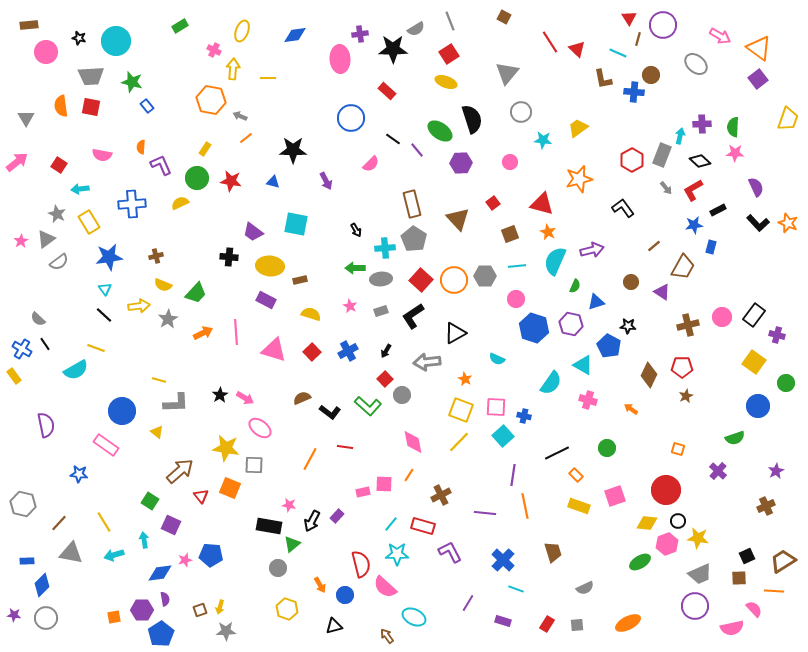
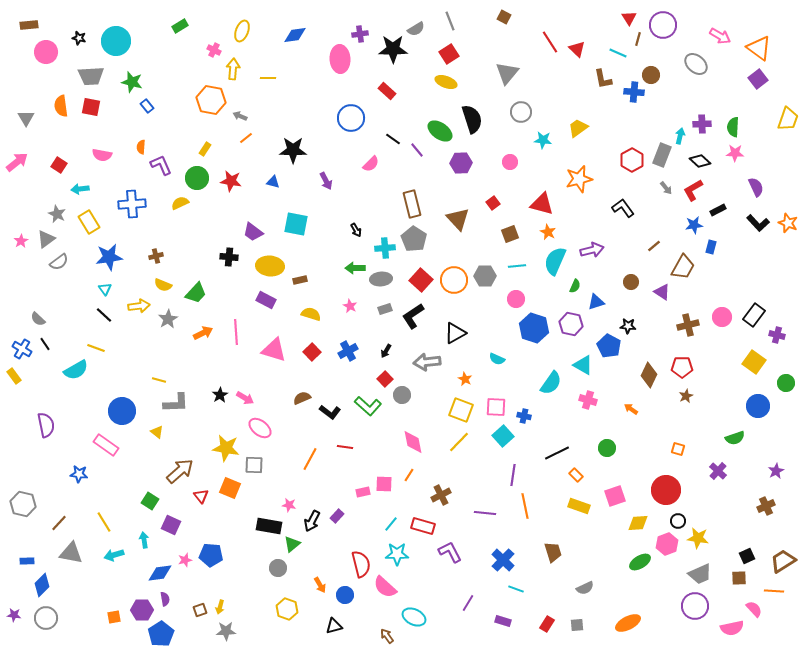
gray rectangle at (381, 311): moved 4 px right, 2 px up
yellow diamond at (647, 523): moved 9 px left; rotated 10 degrees counterclockwise
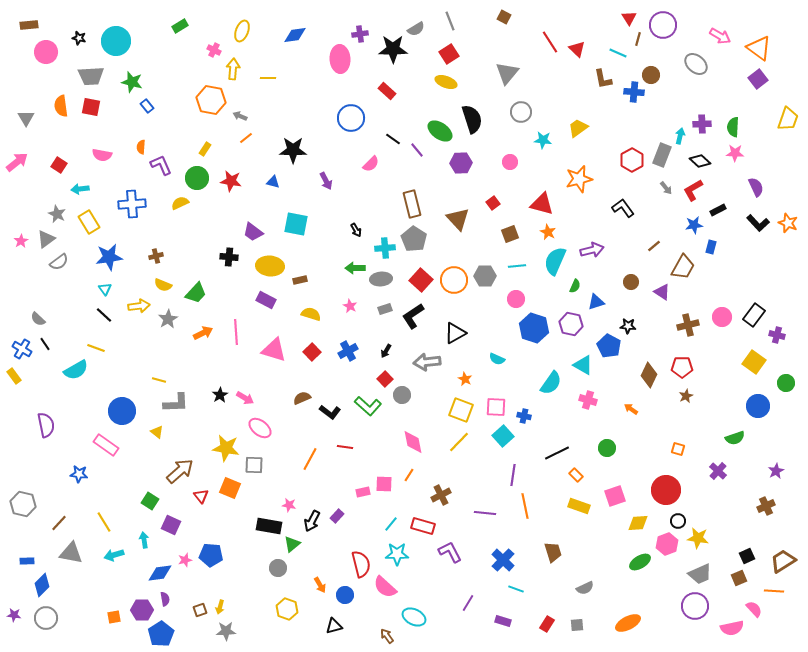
brown square at (739, 578): rotated 21 degrees counterclockwise
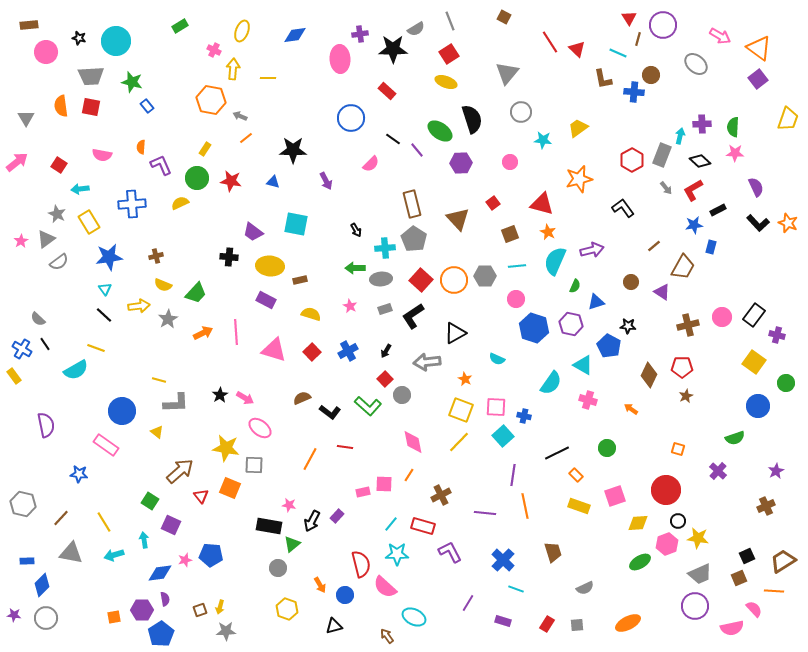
brown line at (59, 523): moved 2 px right, 5 px up
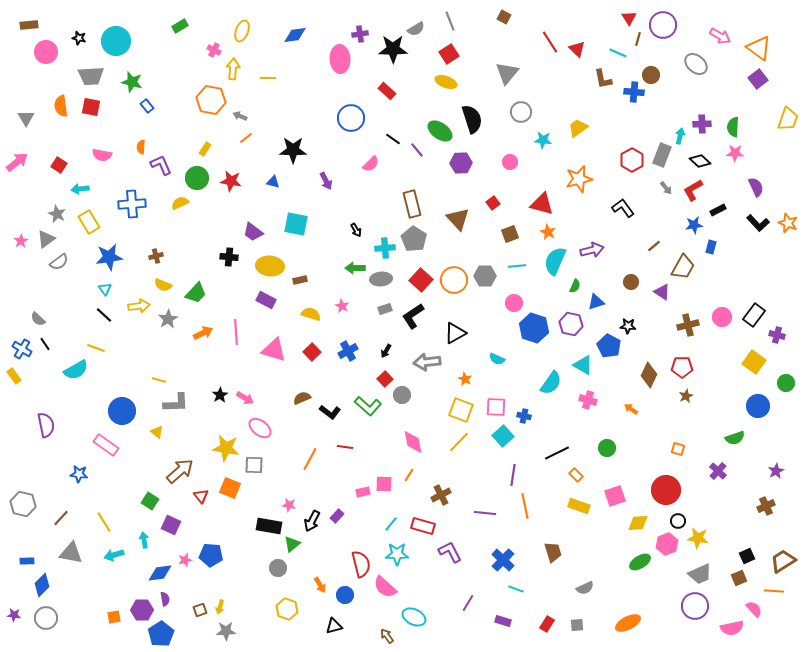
pink circle at (516, 299): moved 2 px left, 4 px down
pink star at (350, 306): moved 8 px left
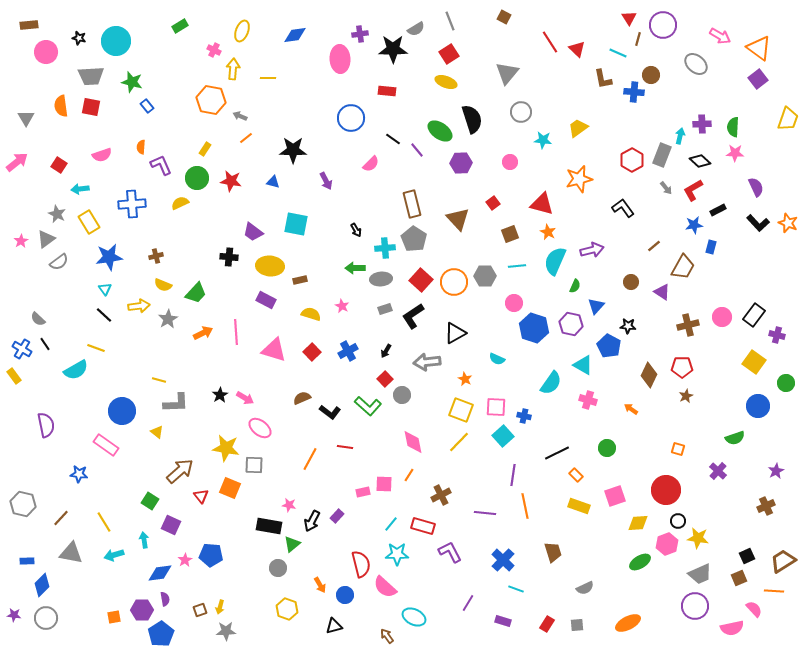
red rectangle at (387, 91): rotated 36 degrees counterclockwise
pink semicircle at (102, 155): rotated 30 degrees counterclockwise
orange circle at (454, 280): moved 2 px down
blue triangle at (596, 302): moved 4 px down; rotated 30 degrees counterclockwise
pink star at (185, 560): rotated 16 degrees counterclockwise
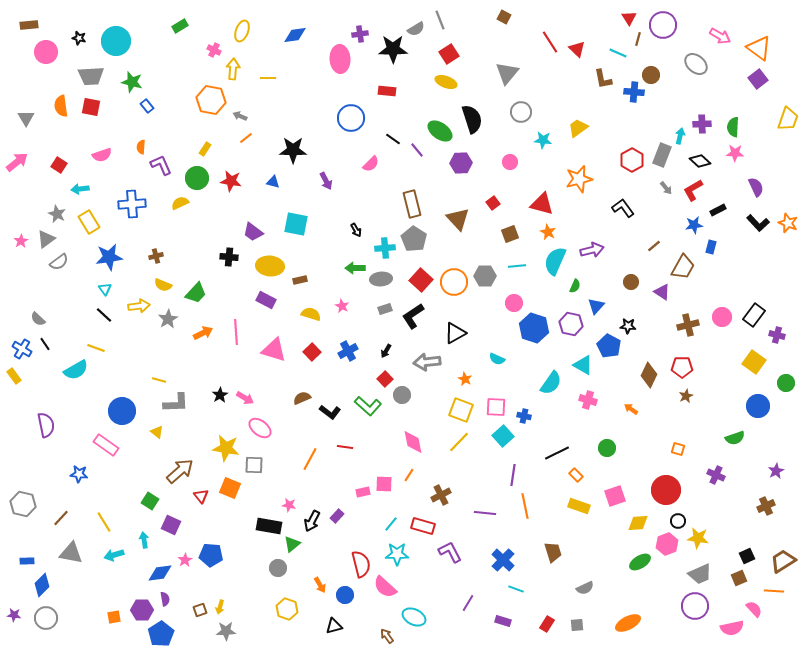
gray line at (450, 21): moved 10 px left, 1 px up
purple cross at (718, 471): moved 2 px left, 4 px down; rotated 18 degrees counterclockwise
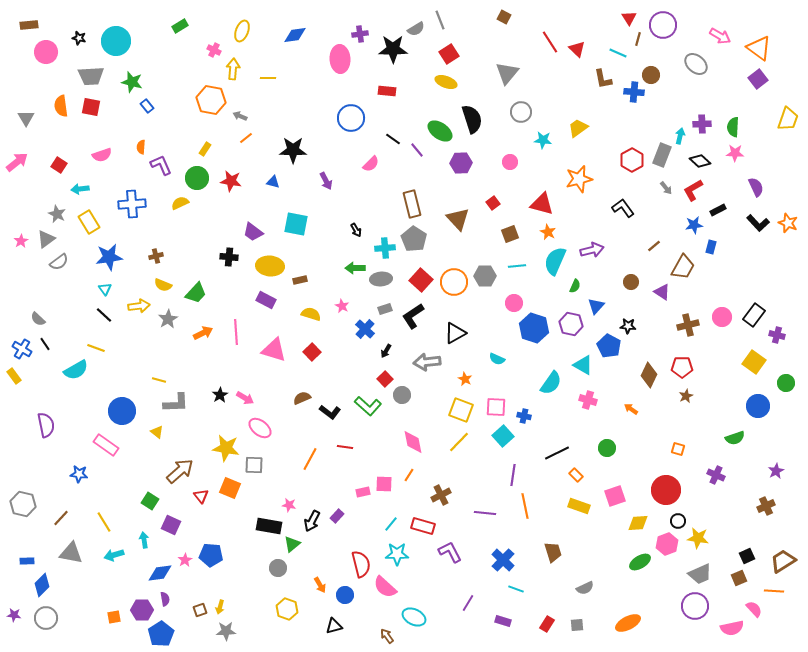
blue cross at (348, 351): moved 17 px right, 22 px up; rotated 18 degrees counterclockwise
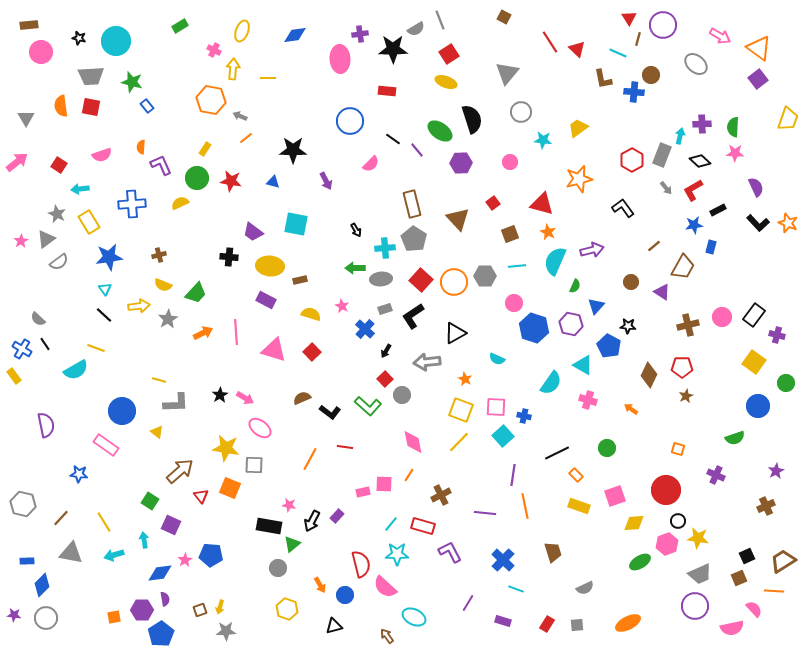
pink circle at (46, 52): moved 5 px left
blue circle at (351, 118): moved 1 px left, 3 px down
brown cross at (156, 256): moved 3 px right, 1 px up
yellow diamond at (638, 523): moved 4 px left
